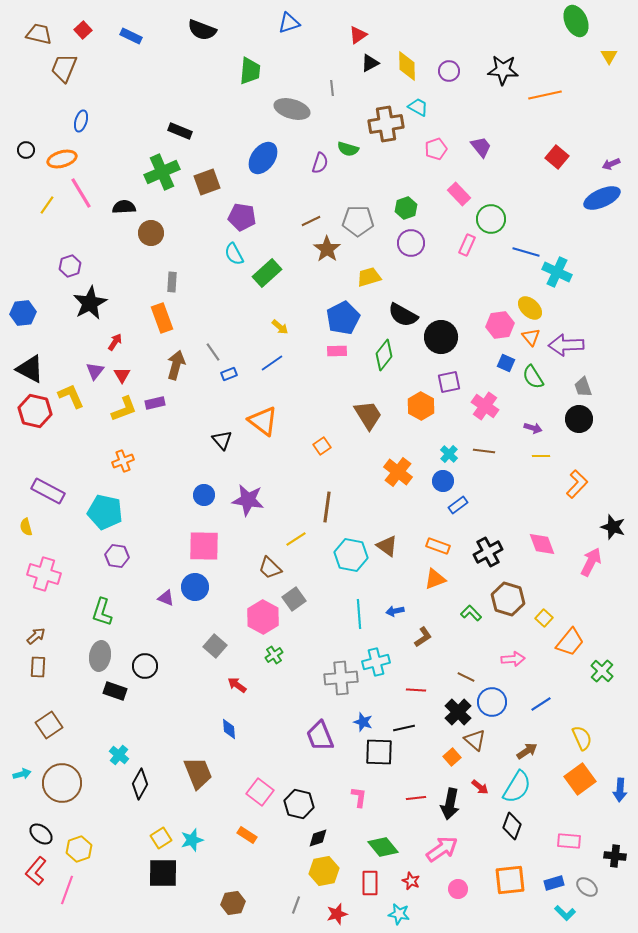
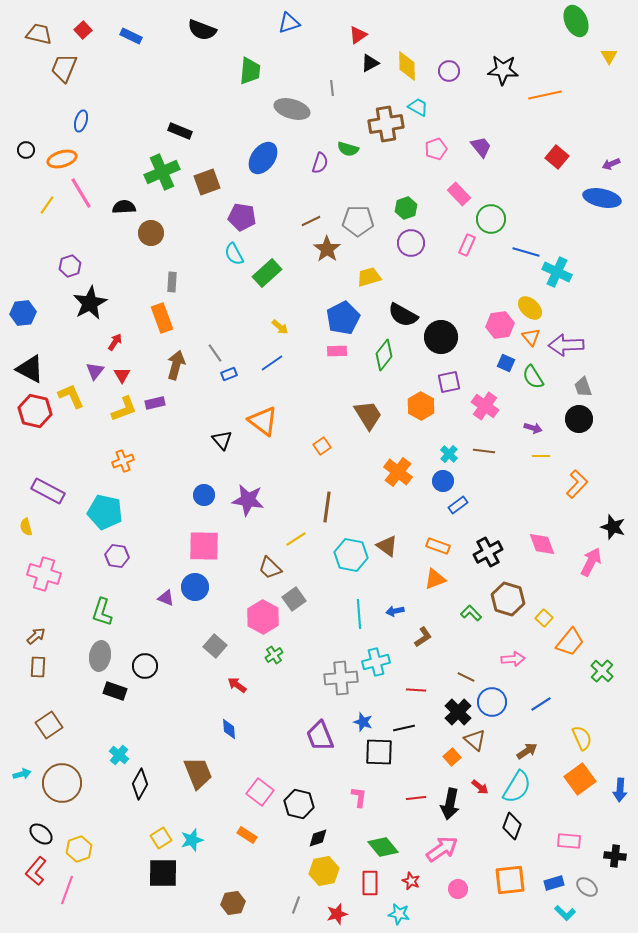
blue ellipse at (602, 198): rotated 36 degrees clockwise
gray line at (213, 352): moved 2 px right, 1 px down
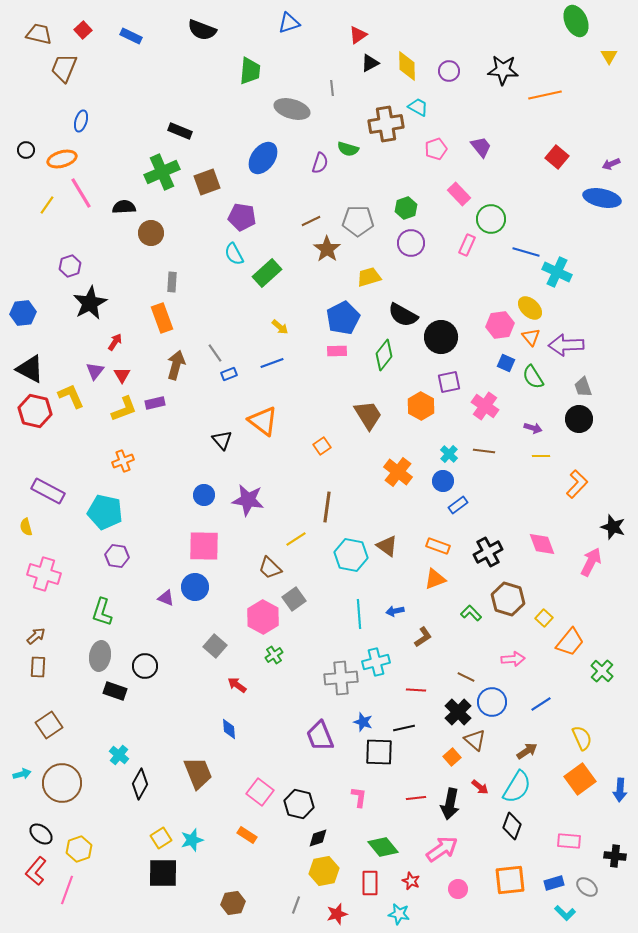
blue line at (272, 363): rotated 15 degrees clockwise
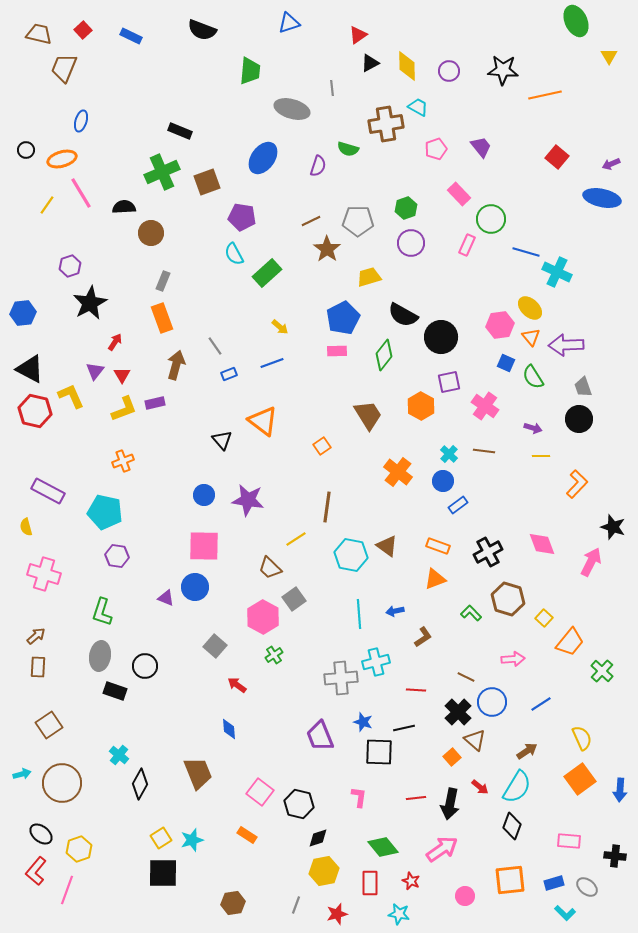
purple semicircle at (320, 163): moved 2 px left, 3 px down
gray rectangle at (172, 282): moved 9 px left, 1 px up; rotated 18 degrees clockwise
gray line at (215, 353): moved 7 px up
pink circle at (458, 889): moved 7 px right, 7 px down
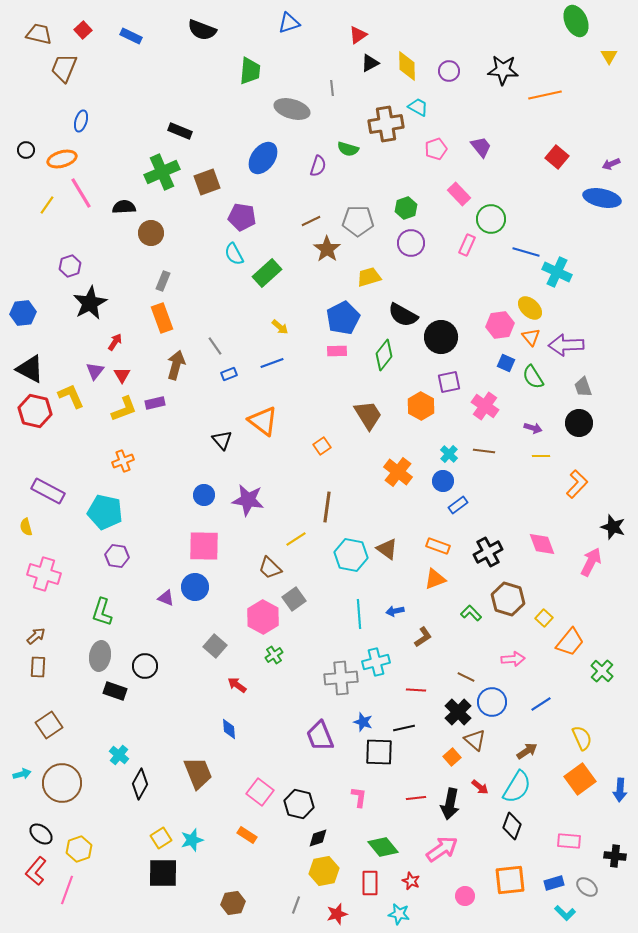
black circle at (579, 419): moved 4 px down
brown triangle at (387, 546): moved 3 px down
